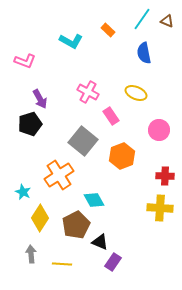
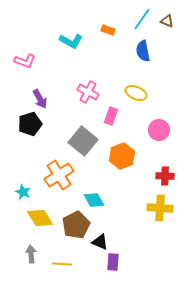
orange rectangle: rotated 24 degrees counterclockwise
blue semicircle: moved 1 px left, 2 px up
pink rectangle: rotated 54 degrees clockwise
yellow diamond: rotated 64 degrees counterclockwise
purple rectangle: rotated 30 degrees counterclockwise
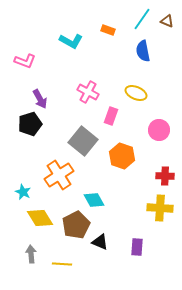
orange hexagon: rotated 20 degrees counterclockwise
purple rectangle: moved 24 px right, 15 px up
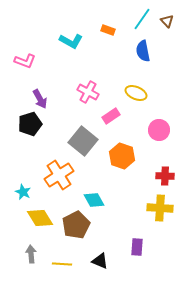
brown triangle: rotated 24 degrees clockwise
pink rectangle: rotated 36 degrees clockwise
black triangle: moved 19 px down
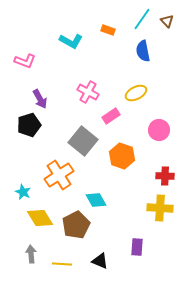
yellow ellipse: rotated 50 degrees counterclockwise
black pentagon: moved 1 px left, 1 px down
cyan diamond: moved 2 px right
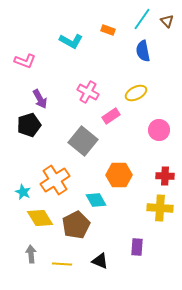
orange hexagon: moved 3 px left, 19 px down; rotated 20 degrees counterclockwise
orange cross: moved 4 px left, 5 px down
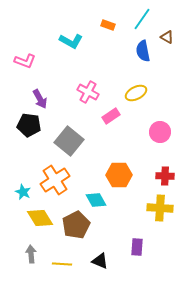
brown triangle: moved 16 px down; rotated 16 degrees counterclockwise
orange rectangle: moved 5 px up
black pentagon: rotated 25 degrees clockwise
pink circle: moved 1 px right, 2 px down
gray square: moved 14 px left
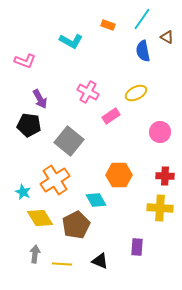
gray arrow: moved 4 px right; rotated 12 degrees clockwise
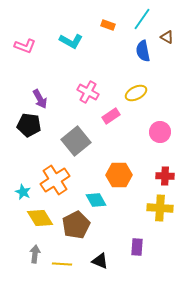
pink L-shape: moved 15 px up
gray square: moved 7 px right; rotated 12 degrees clockwise
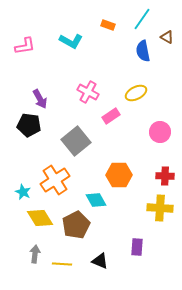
pink L-shape: rotated 30 degrees counterclockwise
